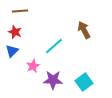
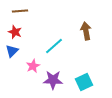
brown arrow: moved 2 px right, 1 px down; rotated 18 degrees clockwise
cyan square: rotated 12 degrees clockwise
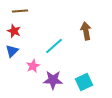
red star: moved 1 px left, 1 px up
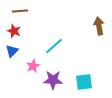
brown arrow: moved 13 px right, 5 px up
cyan square: rotated 18 degrees clockwise
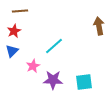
red star: rotated 24 degrees clockwise
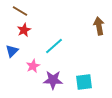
brown line: rotated 35 degrees clockwise
red star: moved 10 px right, 1 px up
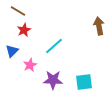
brown line: moved 2 px left
pink star: moved 3 px left, 1 px up
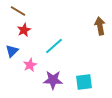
brown arrow: moved 1 px right
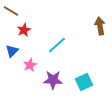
brown line: moved 7 px left
cyan line: moved 3 px right, 1 px up
cyan square: rotated 18 degrees counterclockwise
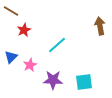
blue triangle: moved 1 px left, 6 px down
cyan square: rotated 18 degrees clockwise
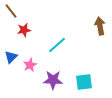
brown line: rotated 21 degrees clockwise
red star: rotated 16 degrees clockwise
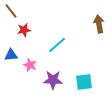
brown arrow: moved 1 px left, 2 px up
blue triangle: moved 2 px up; rotated 40 degrees clockwise
pink star: rotated 24 degrees counterclockwise
